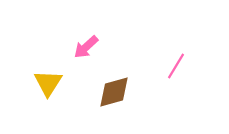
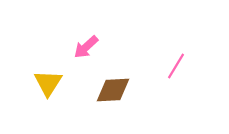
brown diamond: moved 1 px left, 2 px up; rotated 12 degrees clockwise
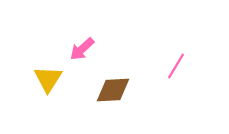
pink arrow: moved 4 px left, 2 px down
yellow triangle: moved 4 px up
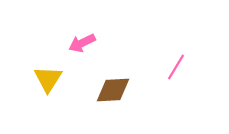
pink arrow: moved 6 px up; rotated 16 degrees clockwise
pink line: moved 1 px down
